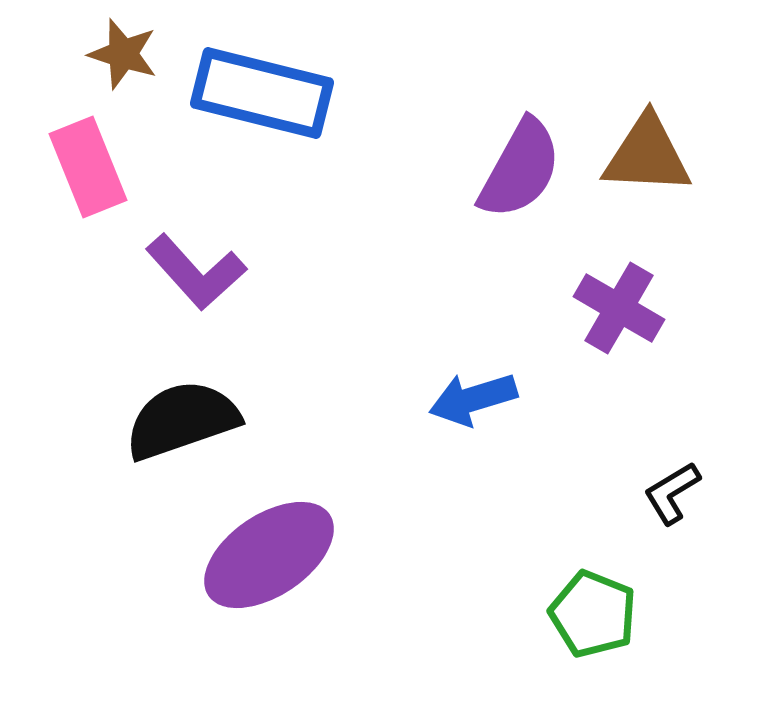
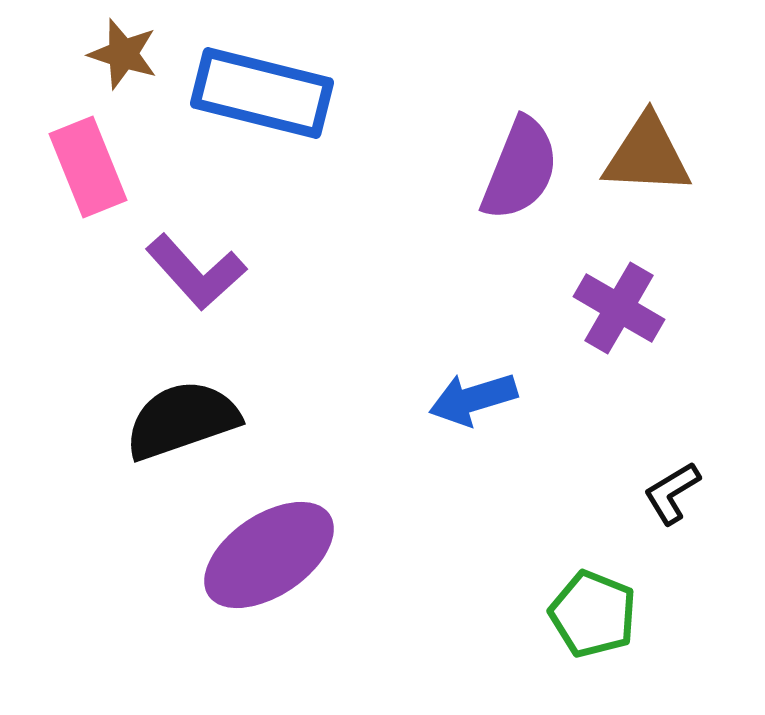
purple semicircle: rotated 7 degrees counterclockwise
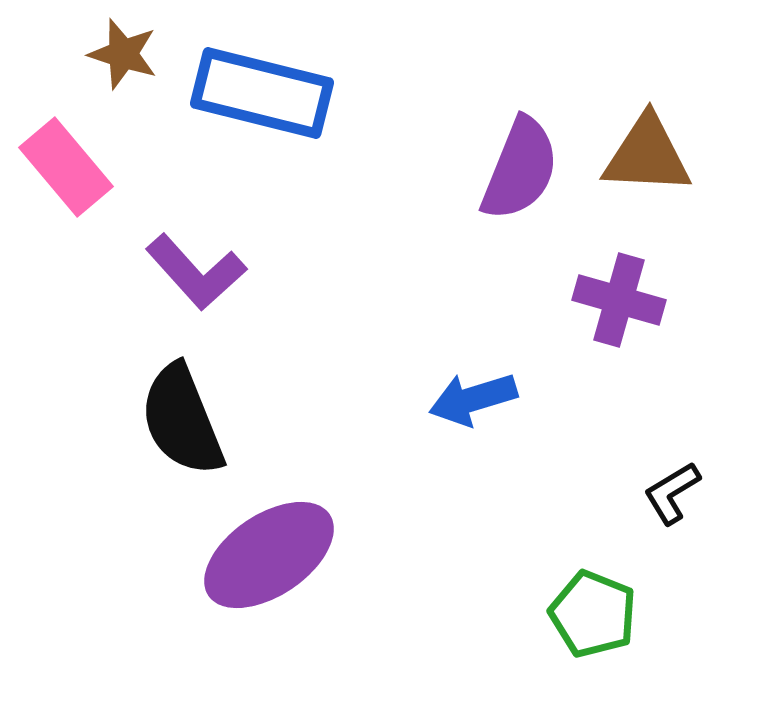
pink rectangle: moved 22 px left; rotated 18 degrees counterclockwise
purple cross: moved 8 px up; rotated 14 degrees counterclockwise
black semicircle: rotated 93 degrees counterclockwise
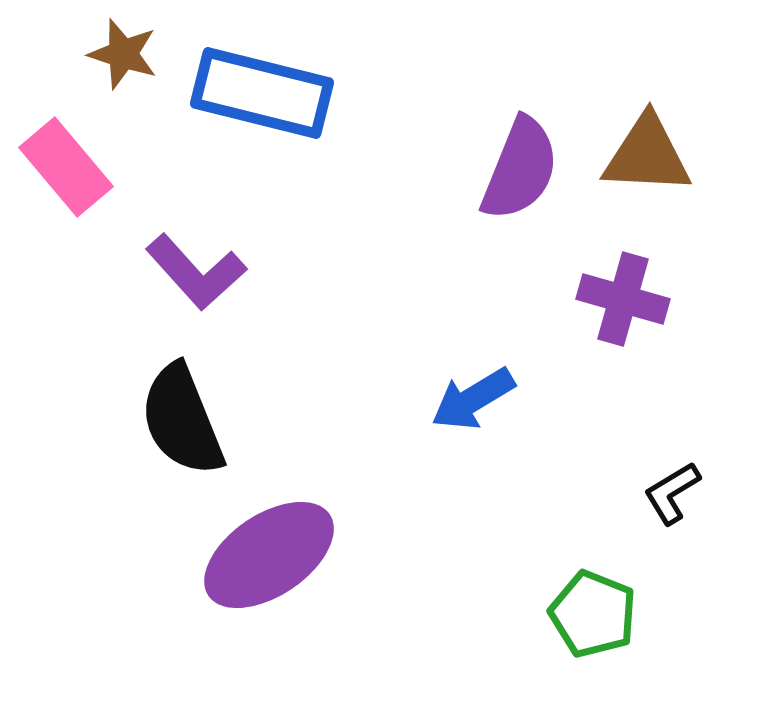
purple cross: moved 4 px right, 1 px up
blue arrow: rotated 14 degrees counterclockwise
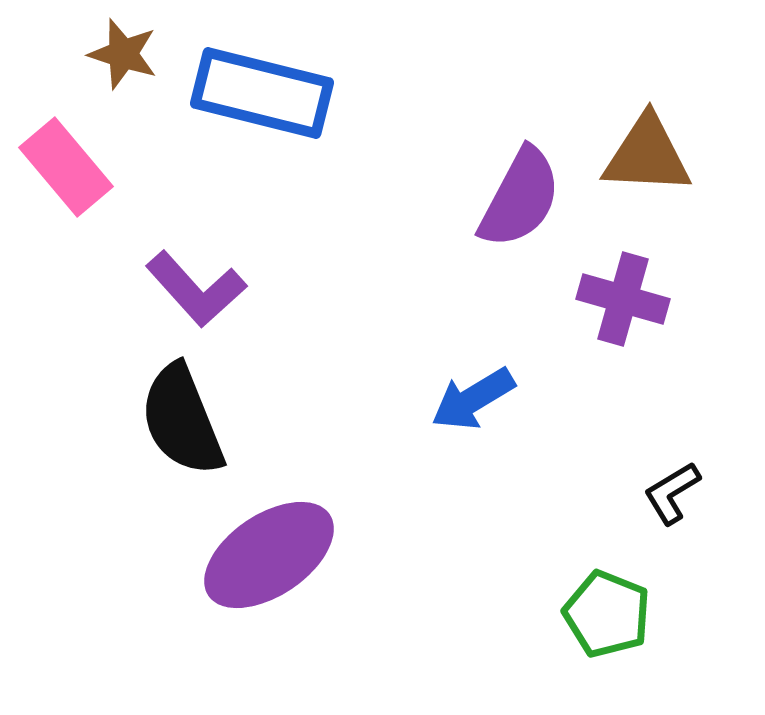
purple semicircle: moved 29 px down; rotated 6 degrees clockwise
purple L-shape: moved 17 px down
green pentagon: moved 14 px right
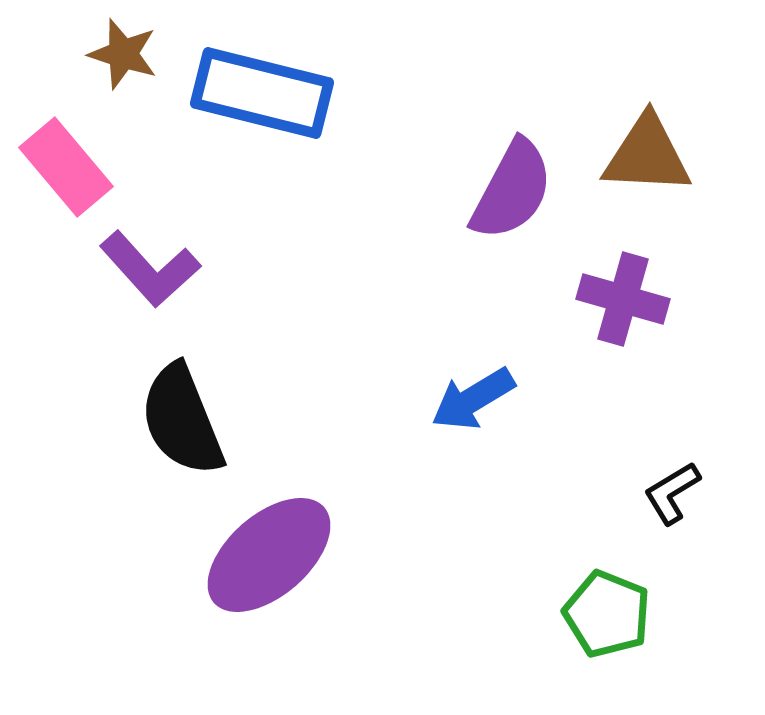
purple semicircle: moved 8 px left, 8 px up
purple L-shape: moved 46 px left, 20 px up
purple ellipse: rotated 7 degrees counterclockwise
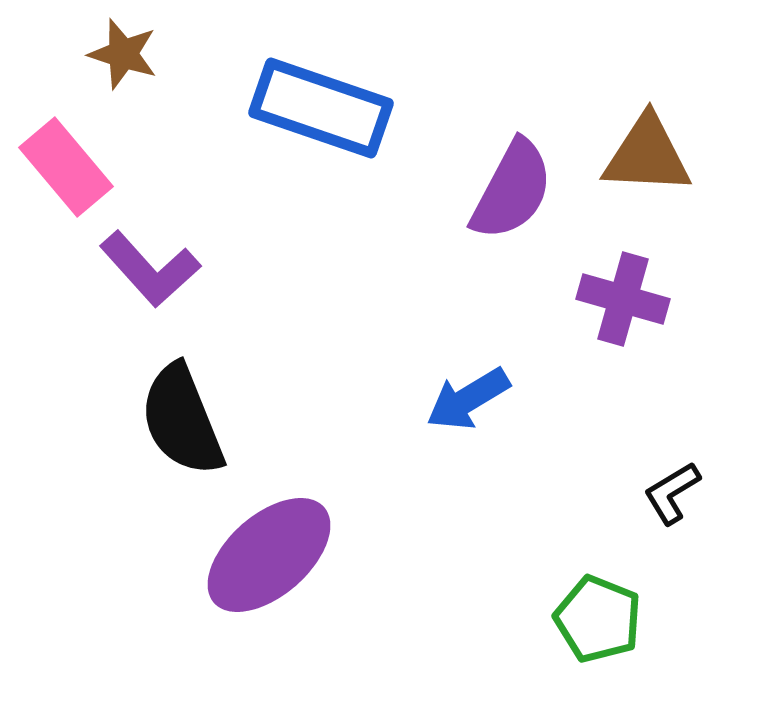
blue rectangle: moved 59 px right, 15 px down; rotated 5 degrees clockwise
blue arrow: moved 5 px left
green pentagon: moved 9 px left, 5 px down
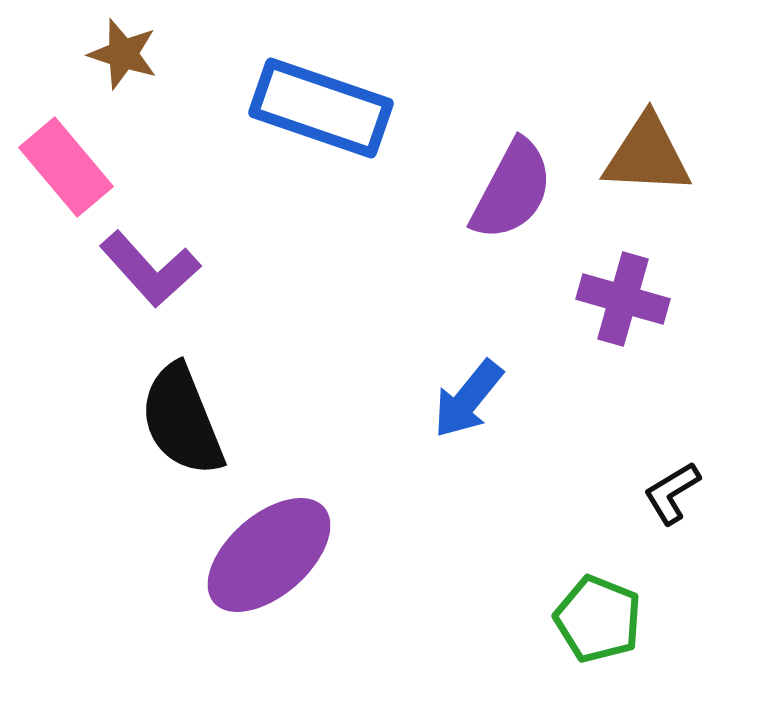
blue arrow: rotated 20 degrees counterclockwise
